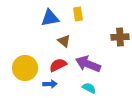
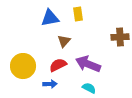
brown triangle: rotated 32 degrees clockwise
yellow circle: moved 2 px left, 2 px up
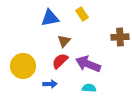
yellow rectangle: moved 4 px right; rotated 24 degrees counterclockwise
red semicircle: moved 2 px right, 4 px up; rotated 18 degrees counterclockwise
cyan semicircle: rotated 24 degrees counterclockwise
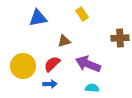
blue triangle: moved 12 px left
brown cross: moved 1 px down
brown triangle: rotated 32 degrees clockwise
red semicircle: moved 8 px left, 3 px down
cyan semicircle: moved 3 px right
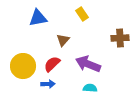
brown triangle: moved 1 px left, 1 px up; rotated 32 degrees counterclockwise
blue arrow: moved 2 px left
cyan semicircle: moved 2 px left
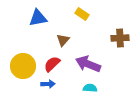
yellow rectangle: rotated 24 degrees counterclockwise
